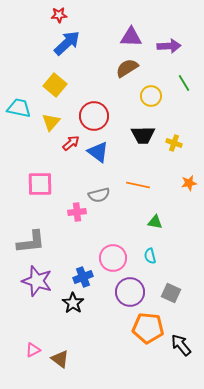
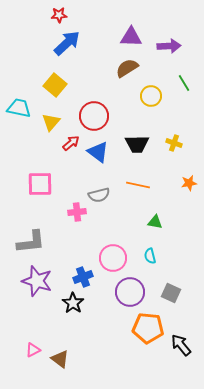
black trapezoid: moved 6 px left, 9 px down
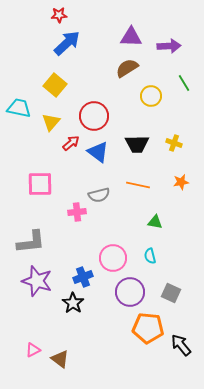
orange star: moved 8 px left, 1 px up
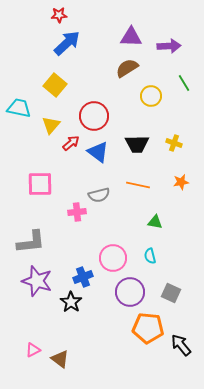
yellow triangle: moved 3 px down
black star: moved 2 px left, 1 px up
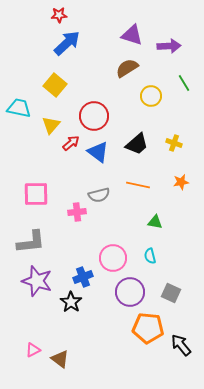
purple triangle: moved 1 px right, 2 px up; rotated 15 degrees clockwise
black trapezoid: rotated 40 degrees counterclockwise
pink square: moved 4 px left, 10 px down
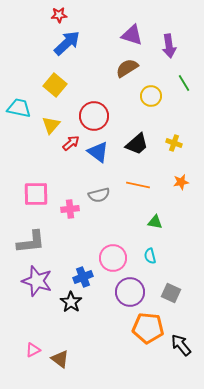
purple arrow: rotated 85 degrees clockwise
pink cross: moved 7 px left, 3 px up
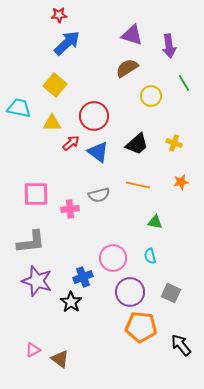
yellow triangle: moved 1 px right, 2 px up; rotated 48 degrees clockwise
orange pentagon: moved 7 px left, 1 px up
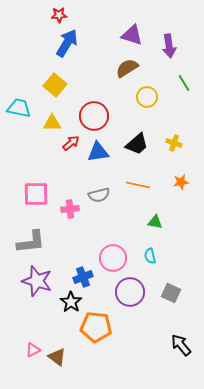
blue arrow: rotated 16 degrees counterclockwise
yellow circle: moved 4 px left, 1 px down
blue triangle: rotated 45 degrees counterclockwise
orange pentagon: moved 45 px left
brown triangle: moved 3 px left, 2 px up
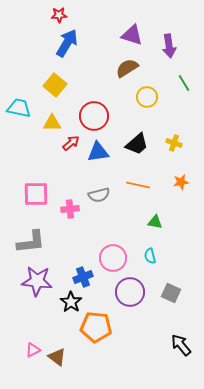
purple star: rotated 12 degrees counterclockwise
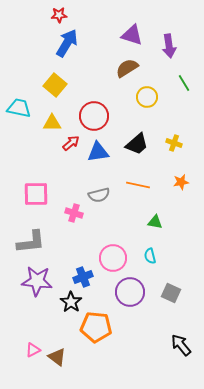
pink cross: moved 4 px right, 4 px down; rotated 24 degrees clockwise
